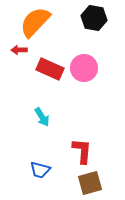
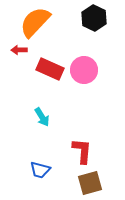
black hexagon: rotated 15 degrees clockwise
pink circle: moved 2 px down
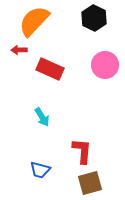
orange semicircle: moved 1 px left, 1 px up
pink circle: moved 21 px right, 5 px up
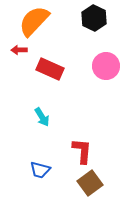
pink circle: moved 1 px right, 1 px down
brown square: rotated 20 degrees counterclockwise
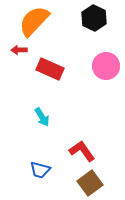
red L-shape: rotated 40 degrees counterclockwise
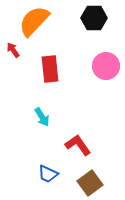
black hexagon: rotated 25 degrees counterclockwise
red arrow: moved 6 px left; rotated 56 degrees clockwise
red rectangle: rotated 60 degrees clockwise
red L-shape: moved 4 px left, 6 px up
blue trapezoid: moved 8 px right, 4 px down; rotated 10 degrees clockwise
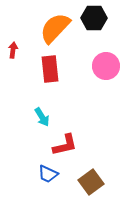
orange semicircle: moved 21 px right, 7 px down
red arrow: rotated 42 degrees clockwise
red L-shape: moved 13 px left; rotated 112 degrees clockwise
brown square: moved 1 px right, 1 px up
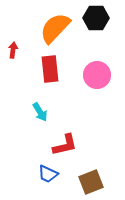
black hexagon: moved 2 px right
pink circle: moved 9 px left, 9 px down
cyan arrow: moved 2 px left, 5 px up
brown square: rotated 15 degrees clockwise
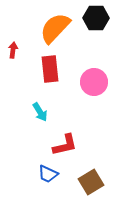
pink circle: moved 3 px left, 7 px down
brown square: rotated 10 degrees counterclockwise
